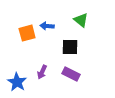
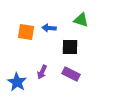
green triangle: rotated 21 degrees counterclockwise
blue arrow: moved 2 px right, 2 px down
orange square: moved 1 px left, 1 px up; rotated 24 degrees clockwise
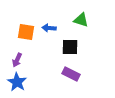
purple arrow: moved 25 px left, 12 px up
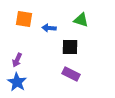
orange square: moved 2 px left, 13 px up
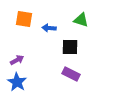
purple arrow: rotated 144 degrees counterclockwise
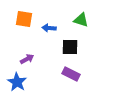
purple arrow: moved 10 px right, 1 px up
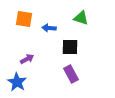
green triangle: moved 2 px up
purple rectangle: rotated 36 degrees clockwise
